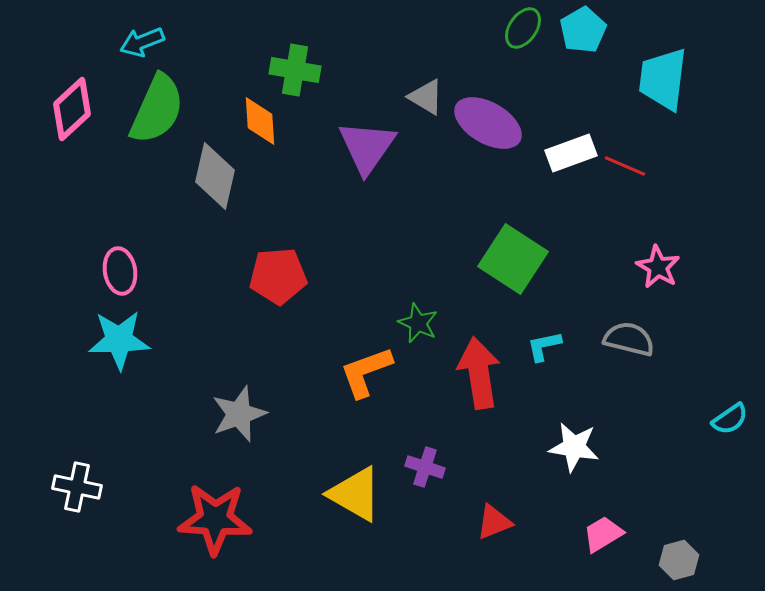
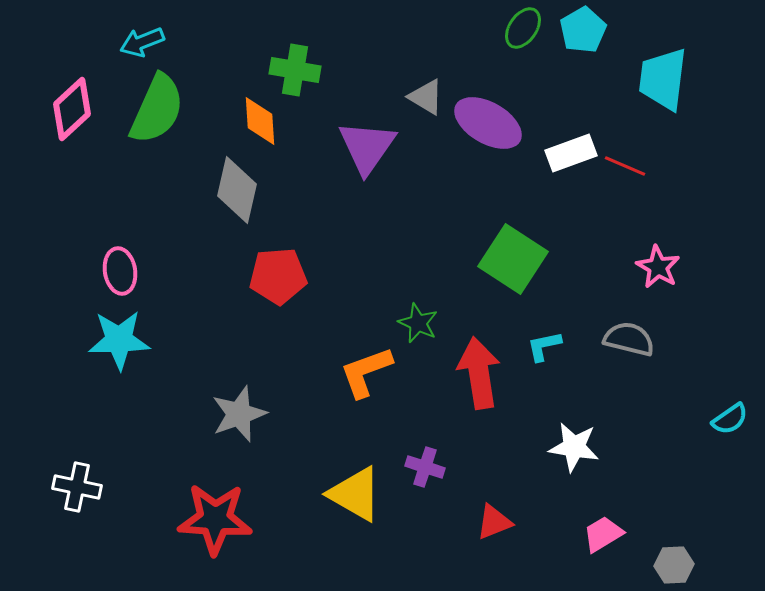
gray diamond: moved 22 px right, 14 px down
gray hexagon: moved 5 px left, 5 px down; rotated 12 degrees clockwise
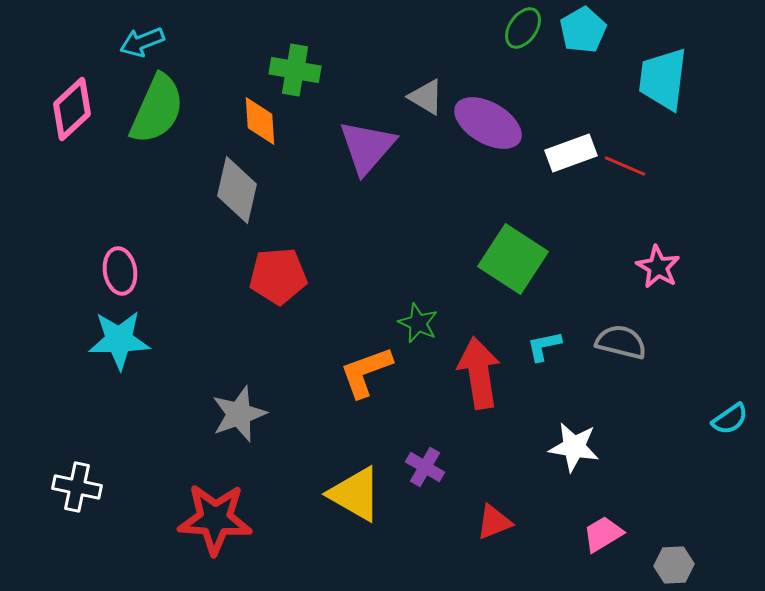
purple triangle: rotated 6 degrees clockwise
gray semicircle: moved 8 px left, 3 px down
purple cross: rotated 12 degrees clockwise
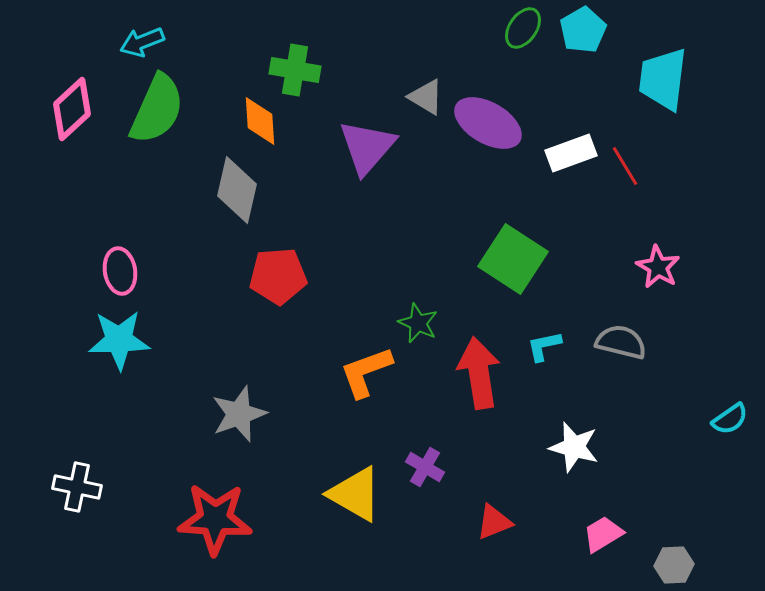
red line: rotated 36 degrees clockwise
white star: rotated 6 degrees clockwise
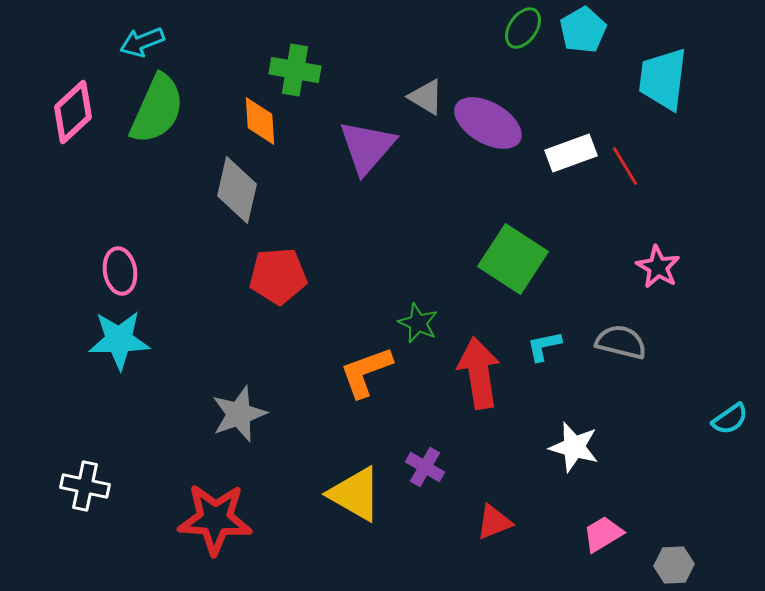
pink diamond: moved 1 px right, 3 px down
white cross: moved 8 px right, 1 px up
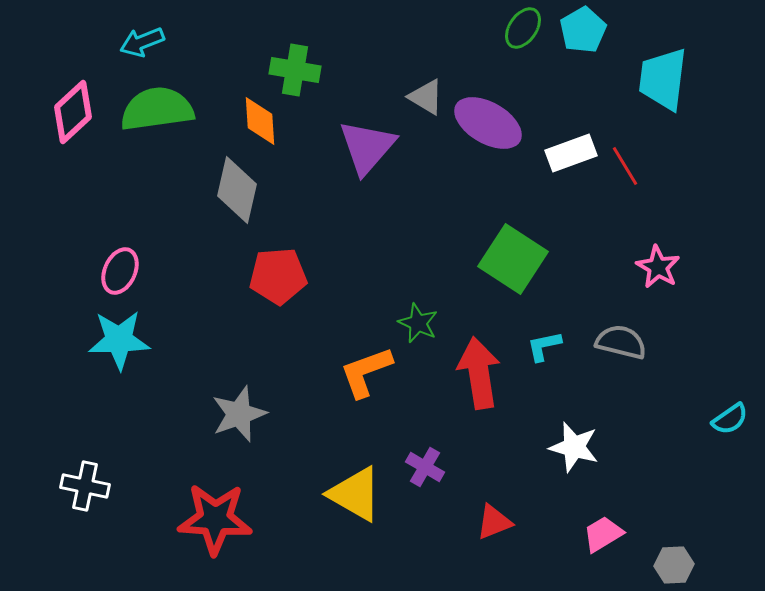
green semicircle: rotated 122 degrees counterclockwise
pink ellipse: rotated 33 degrees clockwise
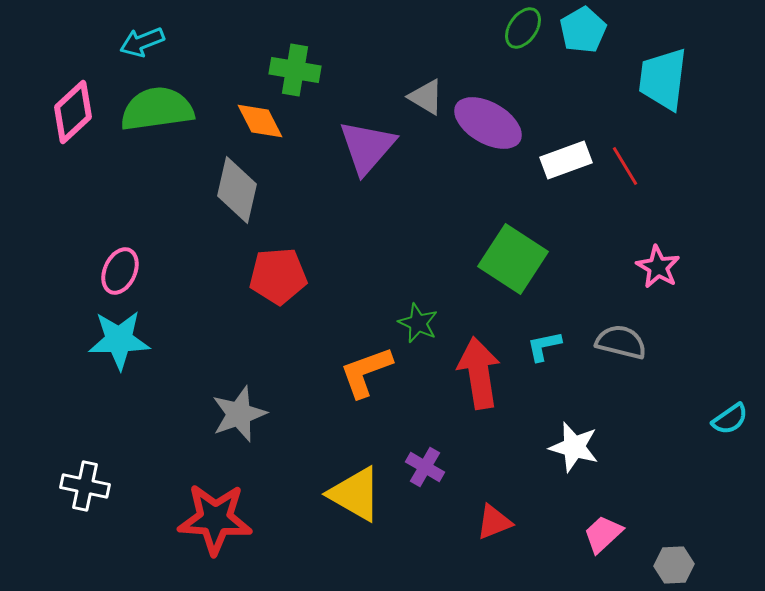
orange diamond: rotated 24 degrees counterclockwise
white rectangle: moved 5 px left, 7 px down
pink trapezoid: rotated 12 degrees counterclockwise
